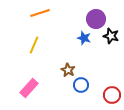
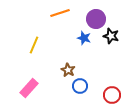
orange line: moved 20 px right
blue circle: moved 1 px left, 1 px down
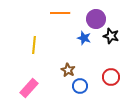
orange line: rotated 18 degrees clockwise
yellow line: rotated 18 degrees counterclockwise
red circle: moved 1 px left, 18 px up
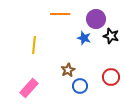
orange line: moved 1 px down
brown star: rotated 16 degrees clockwise
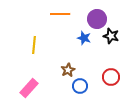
purple circle: moved 1 px right
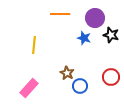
purple circle: moved 2 px left, 1 px up
black star: moved 1 px up
brown star: moved 1 px left, 3 px down; rotated 16 degrees counterclockwise
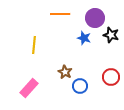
brown star: moved 2 px left, 1 px up
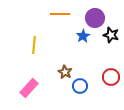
blue star: moved 1 px left, 2 px up; rotated 24 degrees clockwise
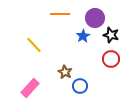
yellow line: rotated 48 degrees counterclockwise
red circle: moved 18 px up
pink rectangle: moved 1 px right
